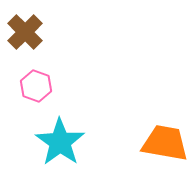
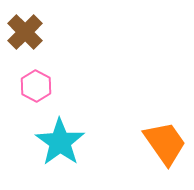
pink hexagon: rotated 8 degrees clockwise
orange trapezoid: rotated 45 degrees clockwise
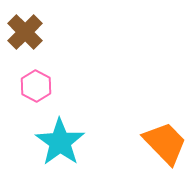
orange trapezoid: rotated 9 degrees counterclockwise
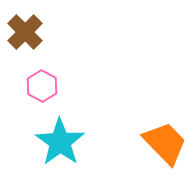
pink hexagon: moved 6 px right
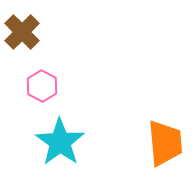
brown cross: moved 3 px left
orange trapezoid: rotated 39 degrees clockwise
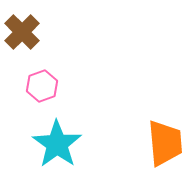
pink hexagon: rotated 12 degrees clockwise
cyan star: moved 3 px left, 2 px down
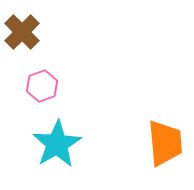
cyan star: rotated 6 degrees clockwise
